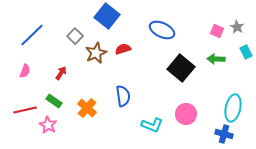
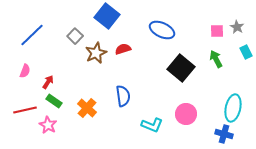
pink square: rotated 24 degrees counterclockwise
green arrow: rotated 60 degrees clockwise
red arrow: moved 13 px left, 9 px down
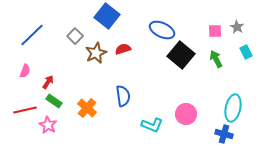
pink square: moved 2 px left
black square: moved 13 px up
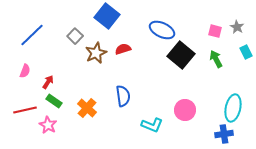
pink square: rotated 16 degrees clockwise
pink circle: moved 1 px left, 4 px up
blue cross: rotated 24 degrees counterclockwise
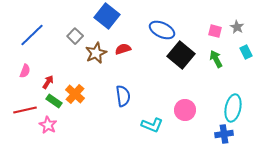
orange cross: moved 12 px left, 14 px up
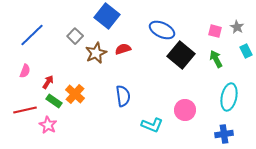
cyan rectangle: moved 1 px up
cyan ellipse: moved 4 px left, 11 px up
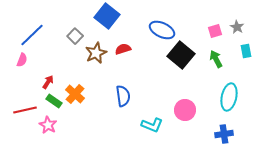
pink square: rotated 32 degrees counterclockwise
cyan rectangle: rotated 16 degrees clockwise
pink semicircle: moved 3 px left, 11 px up
